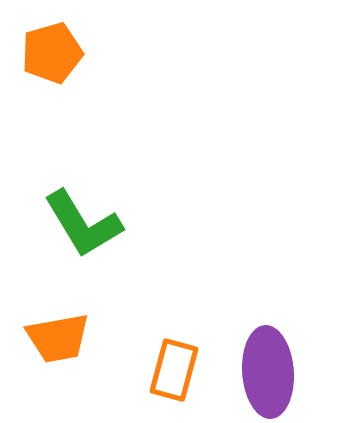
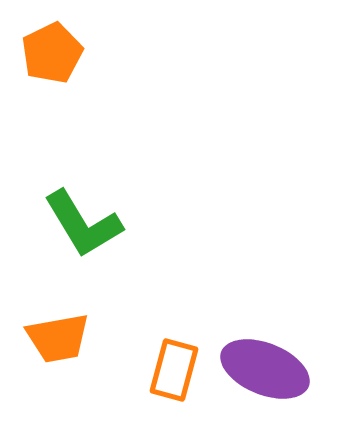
orange pentagon: rotated 10 degrees counterclockwise
purple ellipse: moved 3 px left, 3 px up; rotated 64 degrees counterclockwise
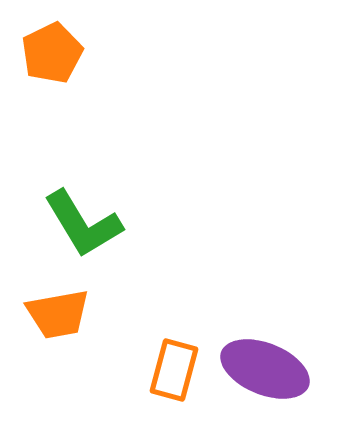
orange trapezoid: moved 24 px up
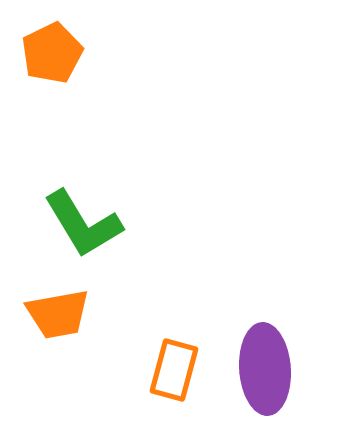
purple ellipse: rotated 64 degrees clockwise
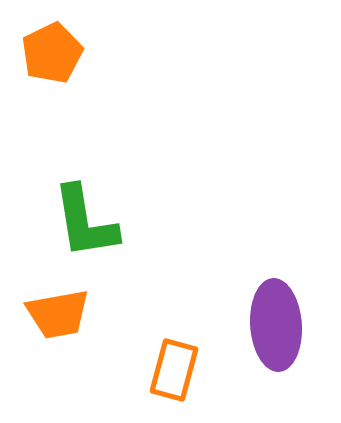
green L-shape: moved 2 px right, 2 px up; rotated 22 degrees clockwise
purple ellipse: moved 11 px right, 44 px up
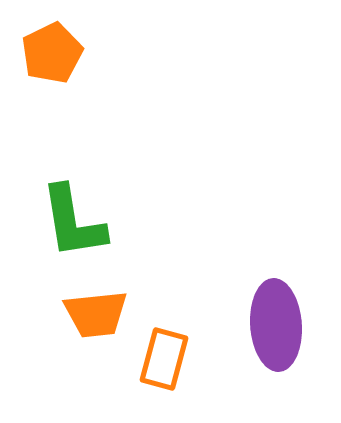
green L-shape: moved 12 px left
orange trapezoid: moved 38 px right; rotated 4 degrees clockwise
orange rectangle: moved 10 px left, 11 px up
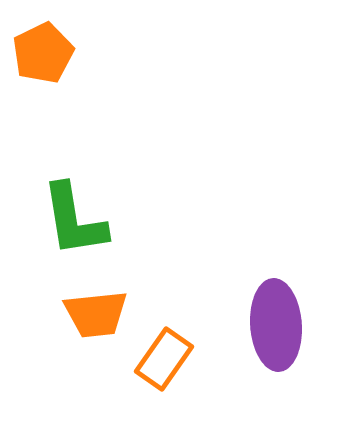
orange pentagon: moved 9 px left
green L-shape: moved 1 px right, 2 px up
orange rectangle: rotated 20 degrees clockwise
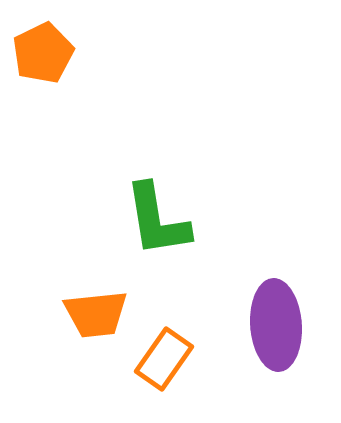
green L-shape: moved 83 px right
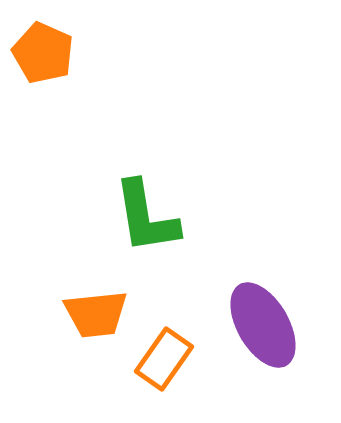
orange pentagon: rotated 22 degrees counterclockwise
green L-shape: moved 11 px left, 3 px up
purple ellipse: moved 13 px left; rotated 26 degrees counterclockwise
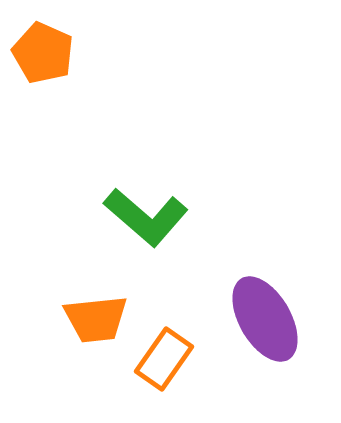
green L-shape: rotated 40 degrees counterclockwise
orange trapezoid: moved 5 px down
purple ellipse: moved 2 px right, 6 px up
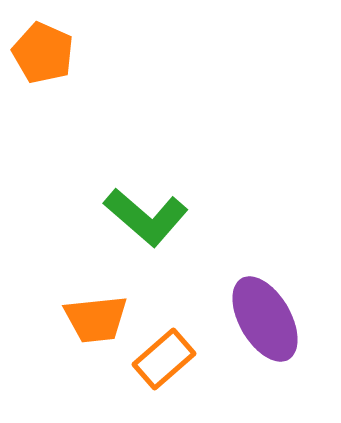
orange rectangle: rotated 14 degrees clockwise
